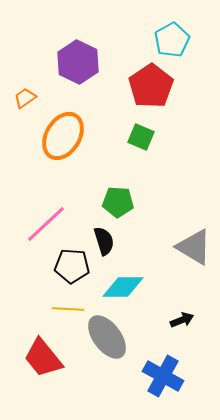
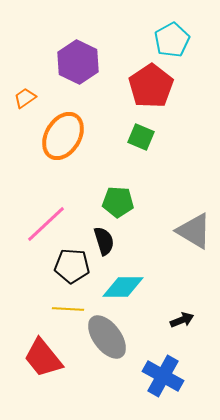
gray triangle: moved 16 px up
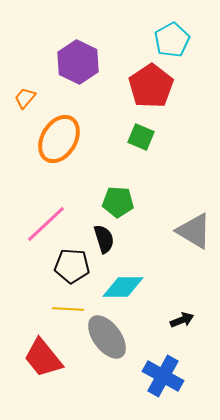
orange trapezoid: rotated 15 degrees counterclockwise
orange ellipse: moved 4 px left, 3 px down
black semicircle: moved 2 px up
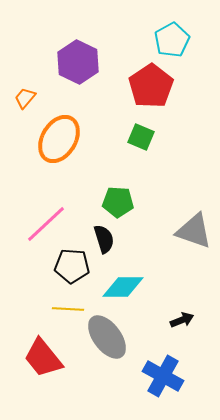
gray triangle: rotated 12 degrees counterclockwise
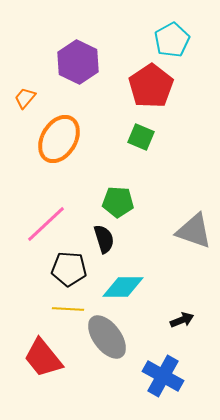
black pentagon: moved 3 px left, 3 px down
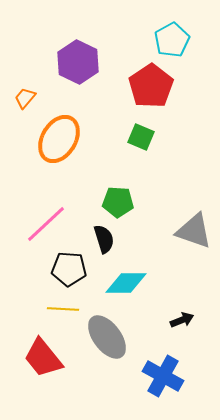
cyan diamond: moved 3 px right, 4 px up
yellow line: moved 5 px left
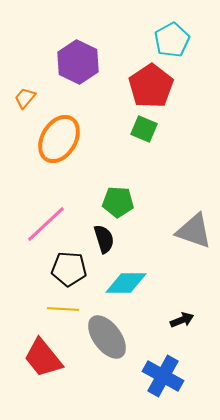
green square: moved 3 px right, 8 px up
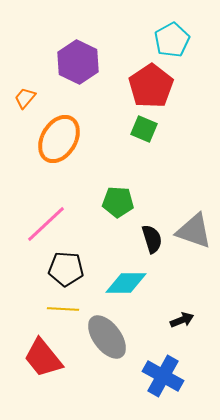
black semicircle: moved 48 px right
black pentagon: moved 3 px left
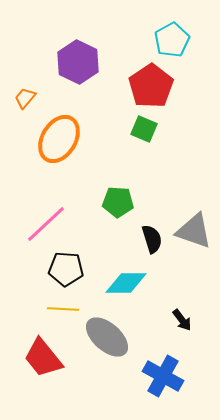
black arrow: rotated 75 degrees clockwise
gray ellipse: rotated 12 degrees counterclockwise
